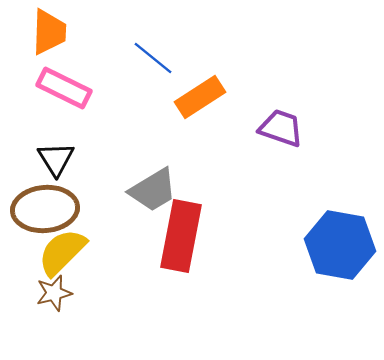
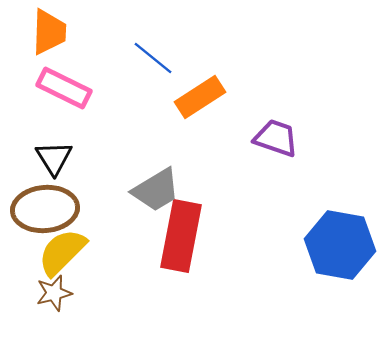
purple trapezoid: moved 5 px left, 10 px down
black triangle: moved 2 px left, 1 px up
gray trapezoid: moved 3 px right
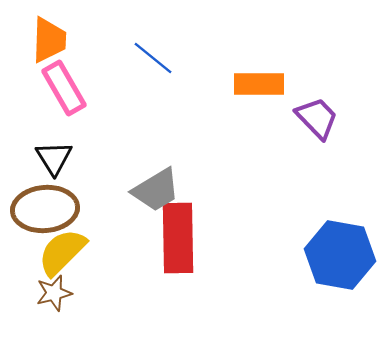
orange trapezoid: moved 8 px down
pink rectangle: rotated 34 degrees clockwise
orange rectangle: moved 59 px right, 13 px up; rotated 33 degrees clockwise
purple trapezoid: moved 41 px right, 20 px up; rotated 27 degrees clockwise
red rectangle: moved 3 px left, 2 px down; rotated 12 degrees counterclockwise
blue hexagon: moved 10 px down
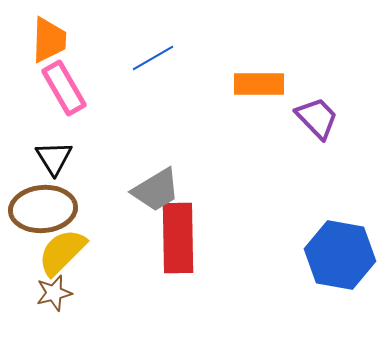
blue line: rotated 69 degrees counterclockwise
brown ellipse: moved 2 px left
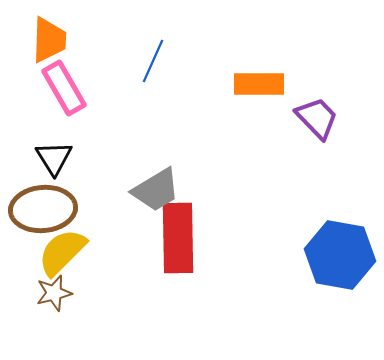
blue line: moved 3 px down; rotated 36 degrees counterclockwise
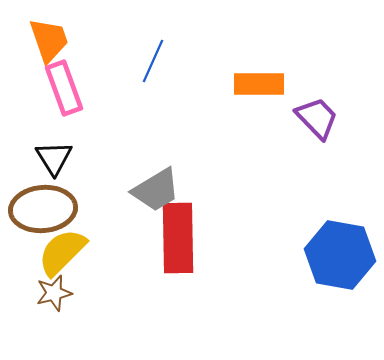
orange trapezoid: rotated 21 degrees counterclockwise
pink rectangle: rotated 10 degrees clockwise
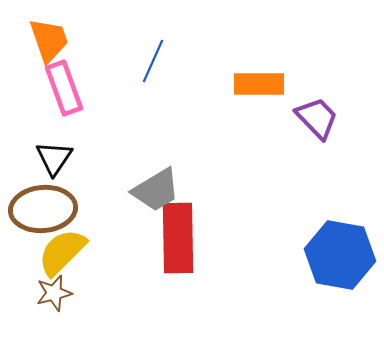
black triangle: rotated 6 degrees clockwise
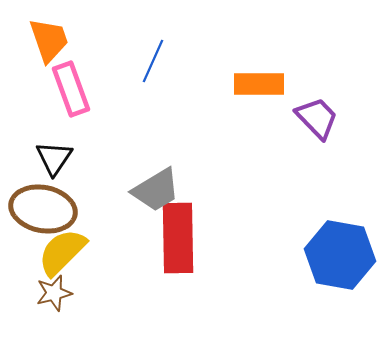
pink rectangle: moved 7 px right, 1 px down
brown ellipse: rotated 16 degrees clockwise
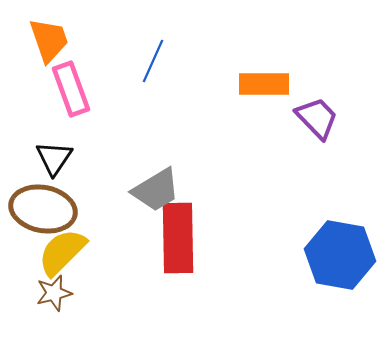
orange rectangle: moved 5 px right
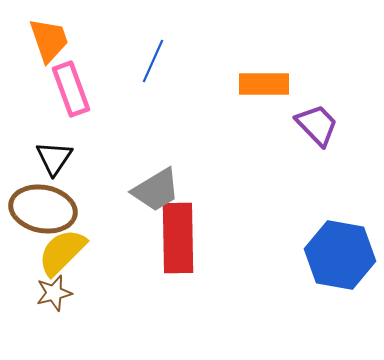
purple trapezoid: moved 7 px down
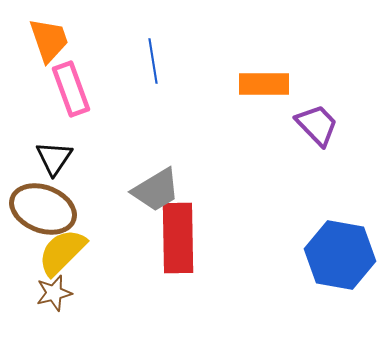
blue line: rotated 33 degrees counterclockwise
brown ellipse: rotated 10 degrees clockwise
